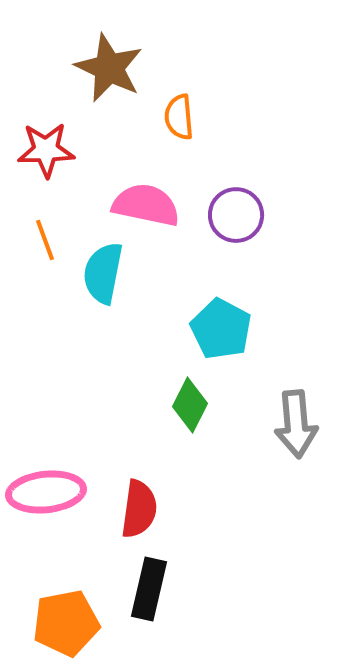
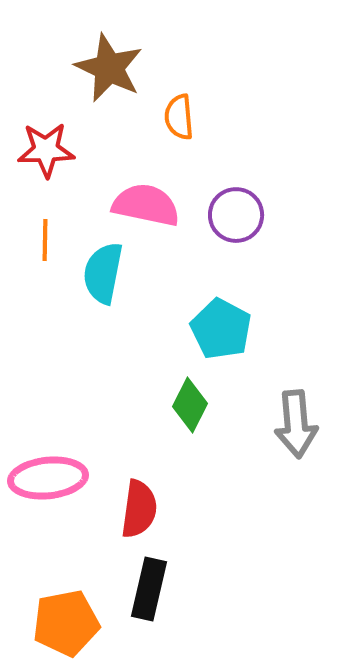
orange line: rotated 21 degrees clockwise
pink ellipse: moved 2 px right, 14 px up
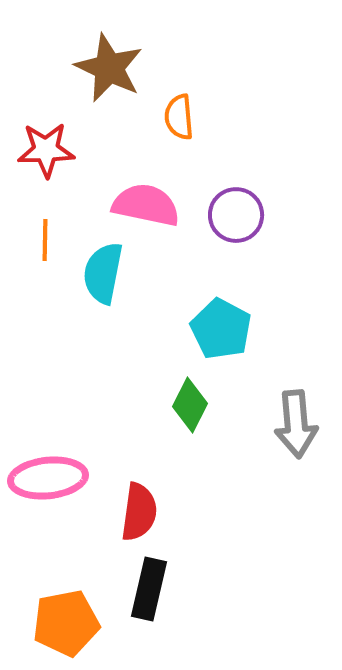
red semicircle: moved 3 px down
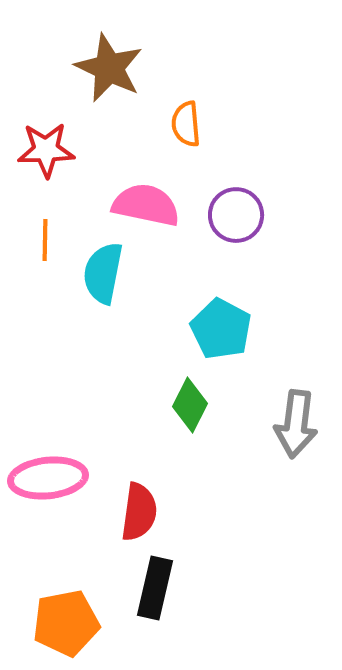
orange semicircle: moved 7 px right, 7 px down
gray arrow: rotated 12 degrees clockwise
black rectangle: moved 6 px right, 1 px up
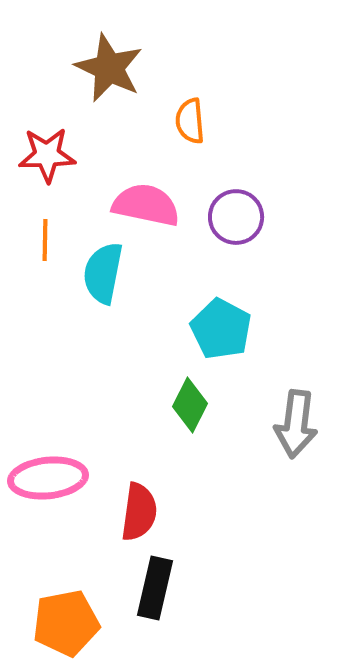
orange semicircle: moved 4 px right, 3 px up
red star: moved 1 px right, 5 px down
purple circle: moved 2 px down
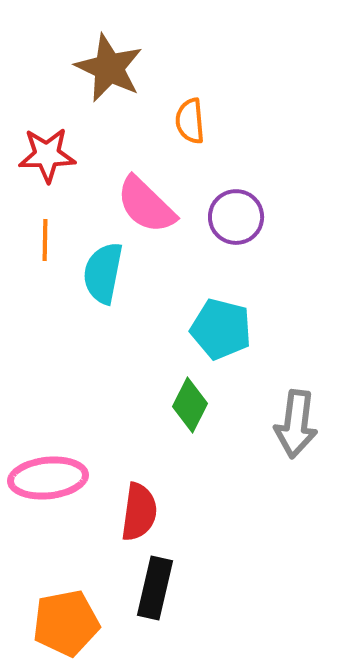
pink semicircle: rotated 148 degrees counterclockwise
cyan pentagon: rotated 14 degrees counterclockwise
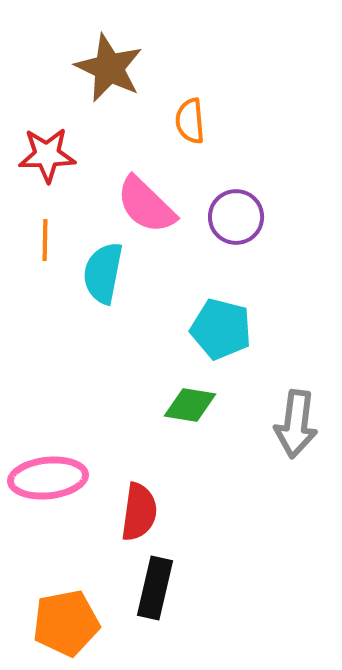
green diamond: rotated 72 degrees clockwise
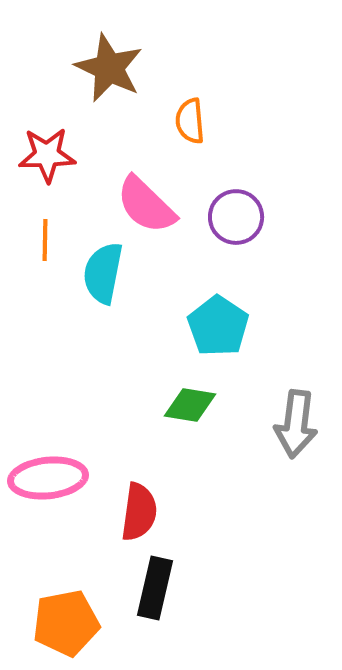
cyan pentagon: moved 3 px left, 3 px up; rotated 20 degrees clockwise
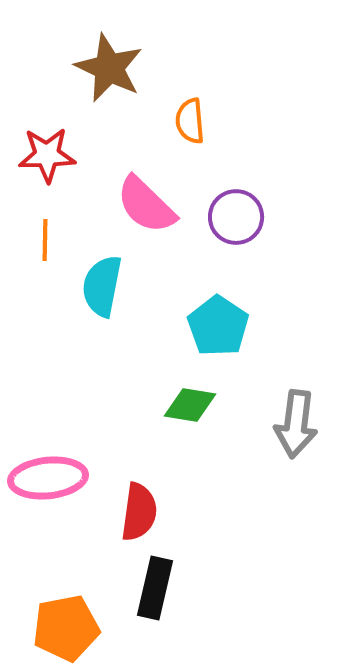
cyan semicircle: moved 1 px left, 13 px down
orange pentagon: moved 5 px down
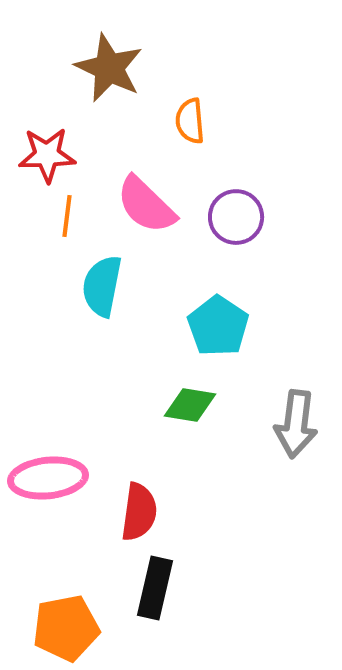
orange line: moved 22 px right, 24 px up; rotated 6 degrees clockwise
